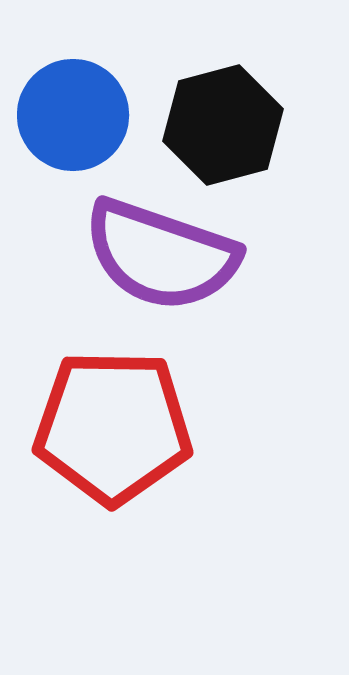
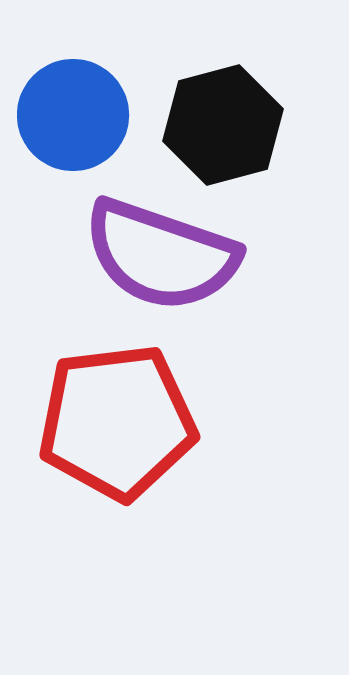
red pentagon: moved 4 px right, 5 px up; rotated 8 degrees counterclockwise
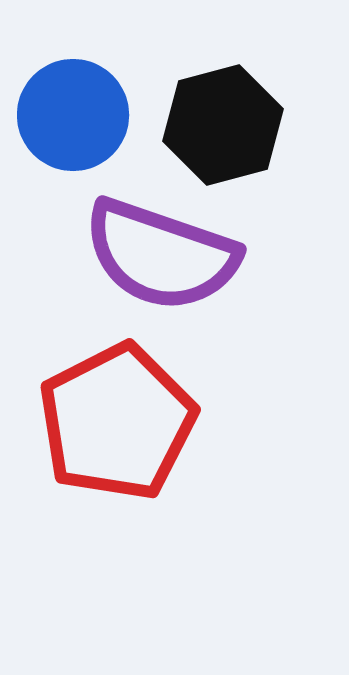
red pentagon: rotated 20 degrees counterclockwise
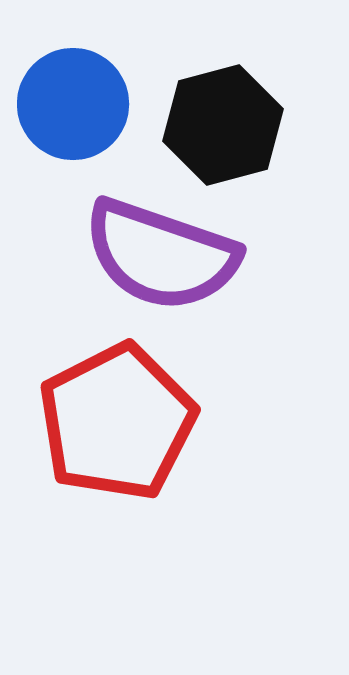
blue circle: moved 11 px up
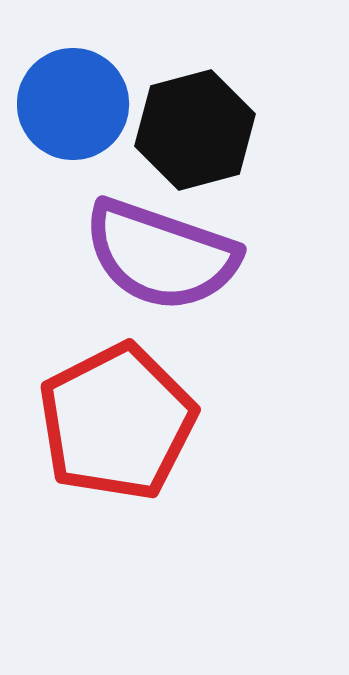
black hexagon: moved 28 px left, 5 px down
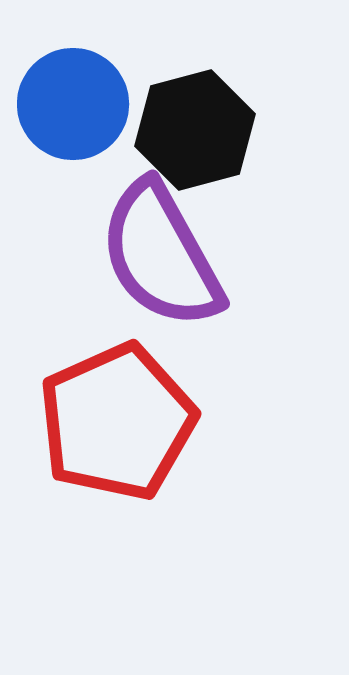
purple semicircle: rotated 42 degrees clockwise
red pentagon: rotated 3 degrees clockwise
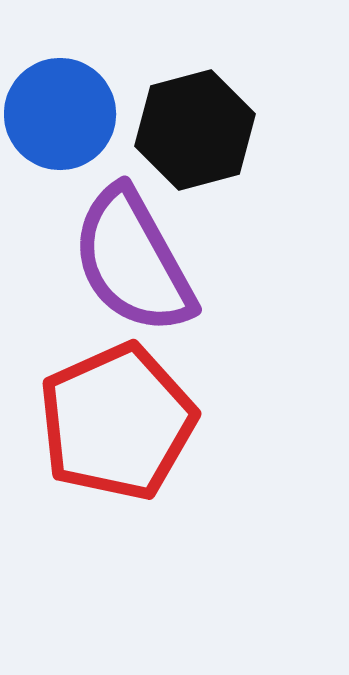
blue circle: moved 13 px left, 10 px down
purple semicircle: moved 28 px left, 6 px down
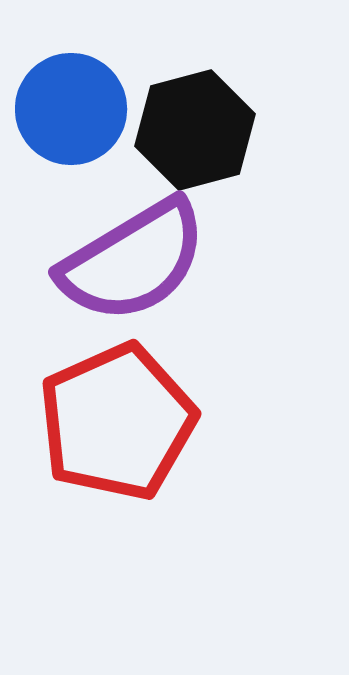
blue circle: moved 11 px right, 5 px up
purple semicircle: rotated 92 degrees counterclockwise
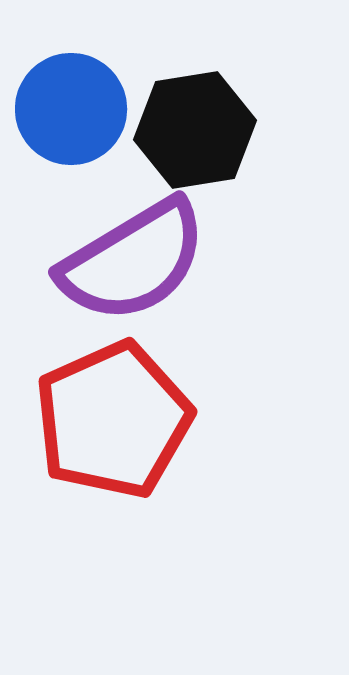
black hexagon: rotated 6 degrees clockwise
red pentagon: moved 4 px left, 2 px up
